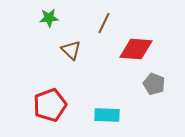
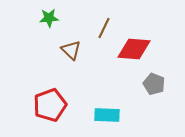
brown line: moved 5 px down
red diamond: moved 2 px left
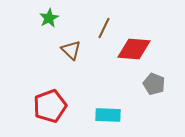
green star: rotated 24 degrees counterclockwise
red pentagon: moved 1 px down
cyan rectangle: moved 1 px right
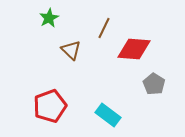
gray pentagon: rotated 10 degrees clockwise
cyan rectangle: rotated 35 degrees clockwise
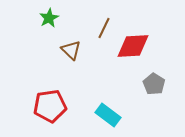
red diamond: moved 1 px left, 3 px up; rotated 8 degrees counterclockwise
red pentagon: rotated 12 degrees clockwise
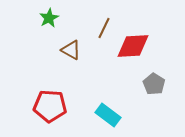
brown triangle: rotated 15 degrees counterclockwise
red pentagon: rotated 12 degrees clockwise
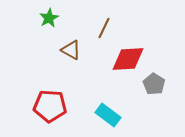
red diamond: moved 5 px left, 13 px down
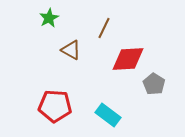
red pentagon: moved 5 px right
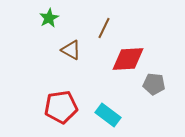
gray pentagon: rotated 25 degrees counterclockwise
red pentagon: moved 6 px right, 1 px down; rotated 12 degrees counterclockwise
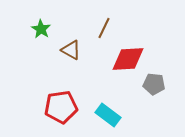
green star: moved 8 px left, 11 px down; rotated 12 degrees counterclockwise
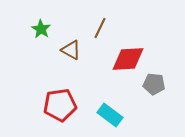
brown line: moved 4 px left
red pentagon: moved 1 px left, 2 px up
cyan rectangle: moved 2 px right
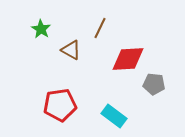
cyan rectangle: moved 4 px right, 1 px down
